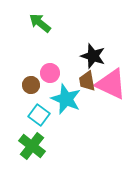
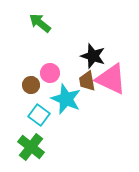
pink triangle: moved 5 px up
green cross: moved 1 px left, 1 px down
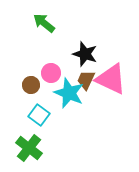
green arrow: moved 4 px right
black star: moved 8 px left, 2 px up
pink circle: moved 1 px right
brown trapezoid: moved 1 px left, 1 px up; rotated 35 degrees clockwise
cyan star: moved 3 px right, 6 px up
green cross: moved 2 px left, 1 px down
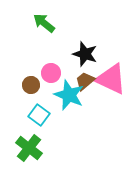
brown trapezoid: moved 1 px left, 1 px down; rotated 25 degrees clockwise
cyan star: moved 2 px down
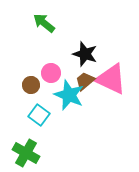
green cross: moved 3 px left, 5 px down; rotated 8 degrees counterclockwise
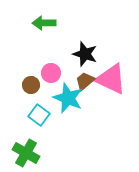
green arrow: rotated 40 degrees counterclockwise
cyan star: moved 1 px left, 3 px down
